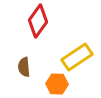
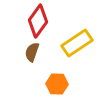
yellow rectangle: moved 14 px up
brown semicircle: moved 8 px right, 15 px up; rotated 24 degrees clockwise
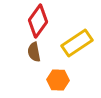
brown semicircle: moved 2 px right; rotated 30 degrees counterclockwise
orange hexagon: moved 1 px right, 4 px up
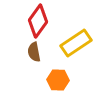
yellow rectangle: moved 1 px left
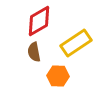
red diamond: moved 1 px right; rotated 24 degrees clockwise
orange hexagon: moved 4 px up
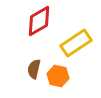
brown semicircle: moved 17 px down; rotated 24 degrees clockwise
orange hexagon: rotated 10 degrees clockwise
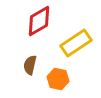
brown semicircle: moved 4 px left, 4 px up
orange hexagon: moved 3 px down
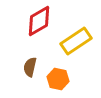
yellow rectangle: moved 2 px up
brown semicircle: moved 2 px down
